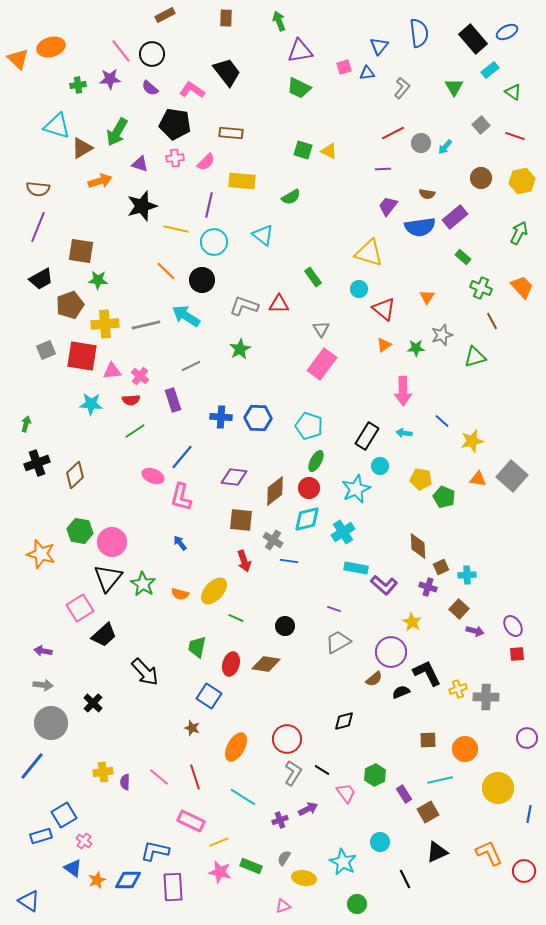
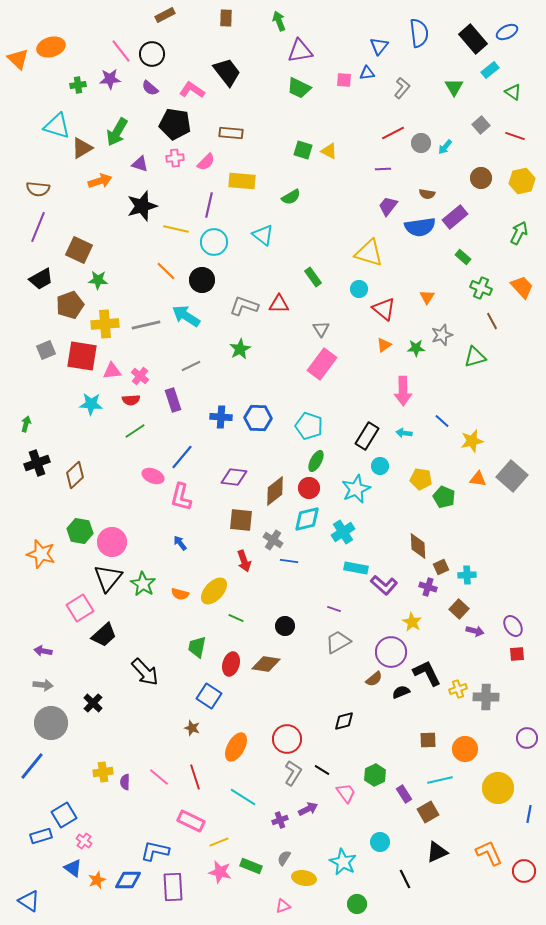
pink square at (344, 67): moved 13 px down; rotated 21 degrees clockwise
brown square at (81, 251): moved 2 px left, 1 px up; rotated 16 degrees clockwise
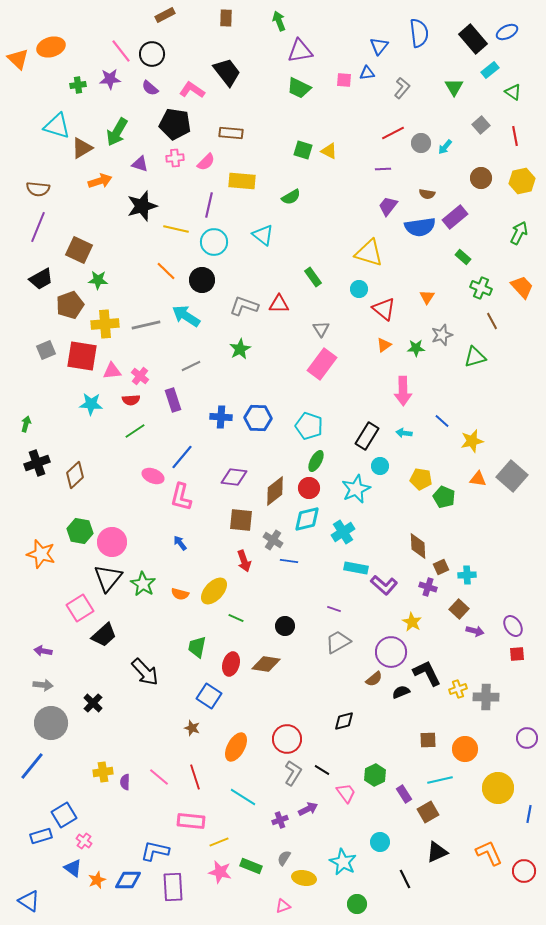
red line at (515, 136): rotated 60 degrees clockwise
pink rectangle at (191, 821): rotated 20 degrees counterclockwise
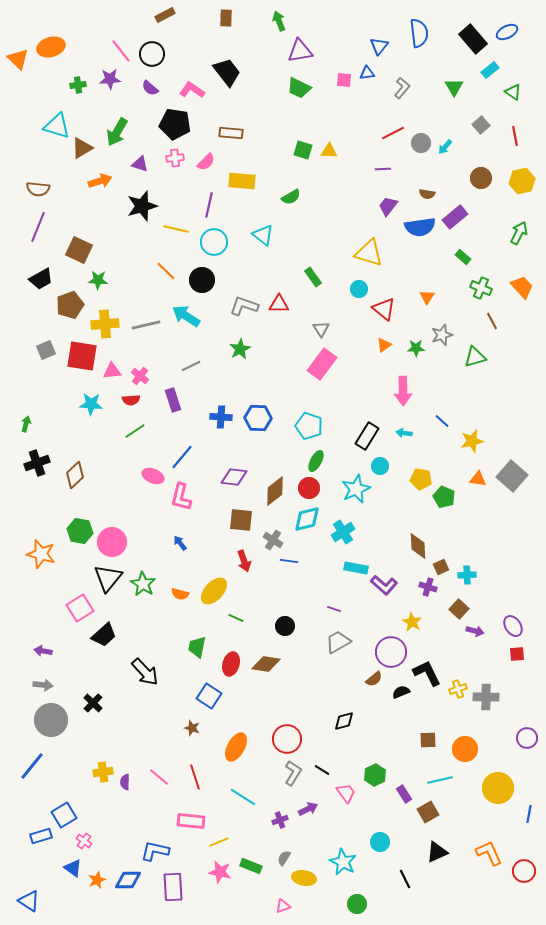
yellow triangle at (329, 151): rotated 24 degrees counterclockwise
gray circle at (51, 723): moved 3 px up
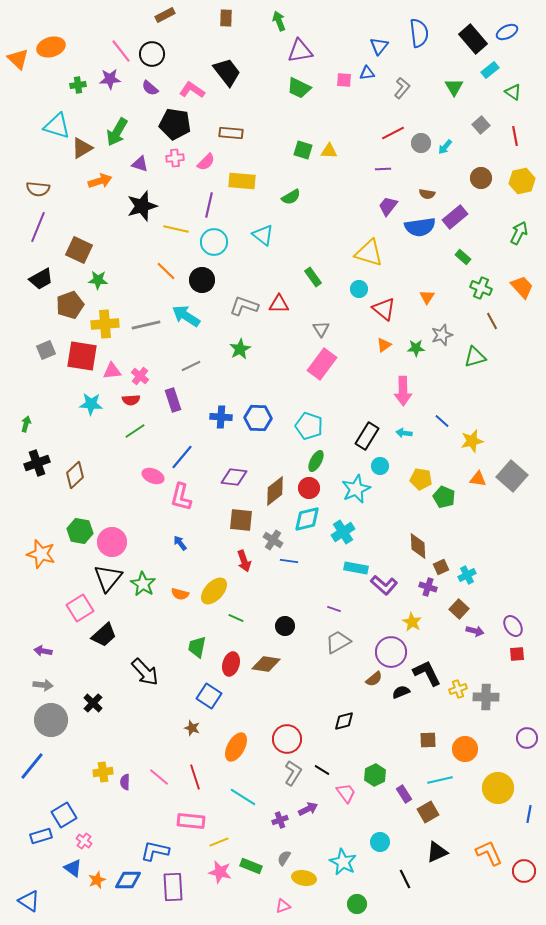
cyan cross at (467, 575): rotated 24 degrees counterclockwise
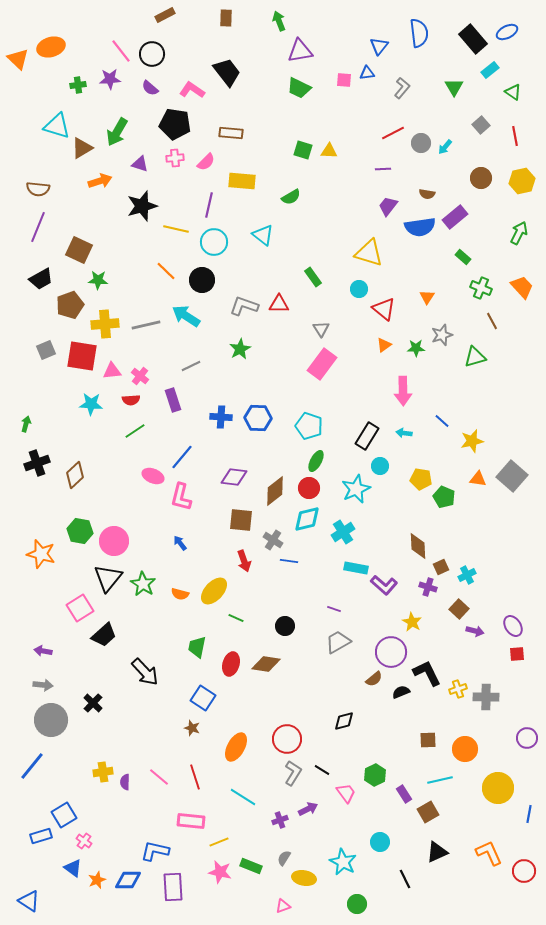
pink circle at (112, 542): moved 2 px right, 1 px up
blue square at (209, 696): moved 6 px left, 2 px down
